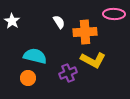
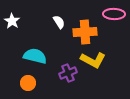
orange circle: moved 5 px down
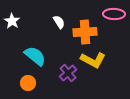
cyan semicircle: rotated 25 degrees clockwise
purple cross: rotated 18 degrees counterclockwise
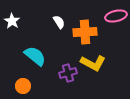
pink ellipse: moved 2 px right, 2 px down; rotated 15 degrees counterclockwise
yellow L-shape: moved 3 px down
purple cross: rotated 24 degrees clockwise
orange circle: moved 5 px left, 3 px down
